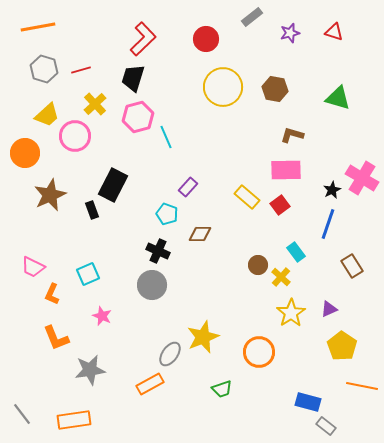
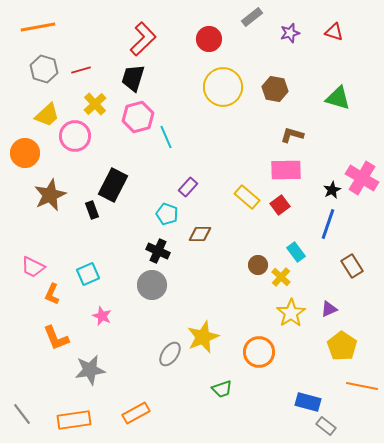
red circle at (206, 39): moved 3 px right
orange rectangle at (150, 384): moved 14 px left, 29 px down
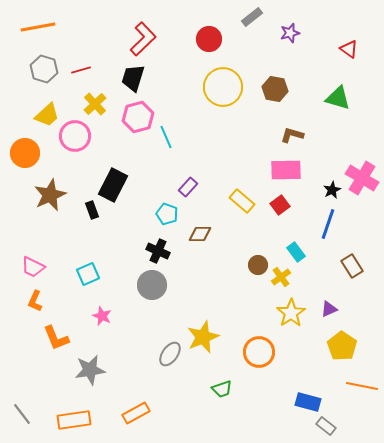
red triangle at (334, 32): moved 15 px right, 17 px down; rotated 18 degrees clockwise
yellow rectangle at (247, 197): moved 5 px left, 4 px down
yellow cross at (281, 277): rotated 12 degrees clockwise
orange L-shape at (52, 294): moved 17 px left, 7 px down
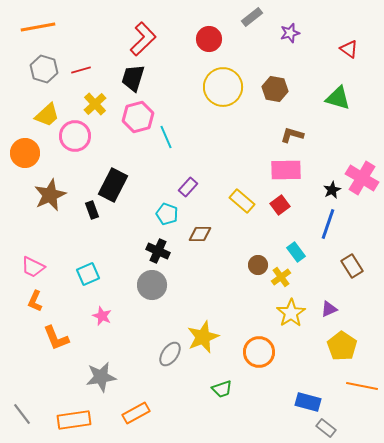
gray star at (90, 370): moved 11 px right, 7 px down
gray rectangle at (326, 426): moved 2 px down
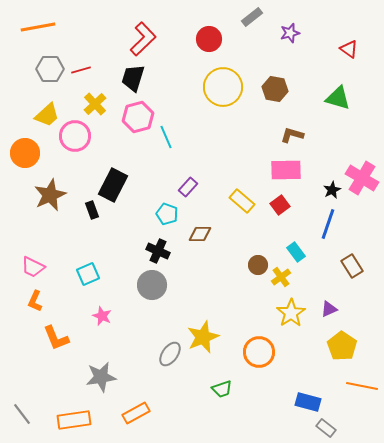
gray hexagon at (44, 69): moved 6 px right; rotated 16 degrees counterclockwise
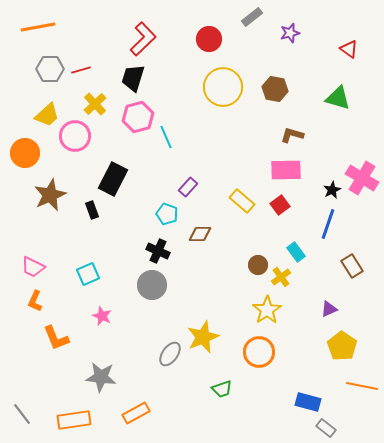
black rectangle at (113, 185): moved 6 px up
yellow star at (291, 313): moved 24 px left, 3 px up
gray star at (101, 377): rotated 16 degrees clockwise
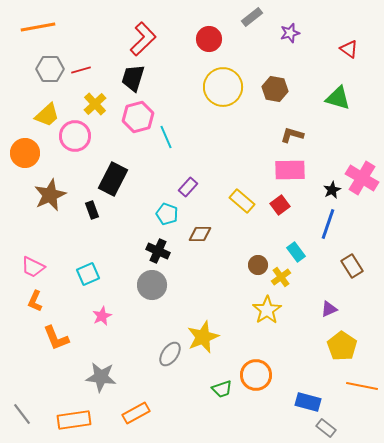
pink rectangle at (286, 170): moved 4 px right
pink star at (102, 316): rotated 24 degrees clockwise
orange circle at (259, 352): moved 3 px left, 23 px down
